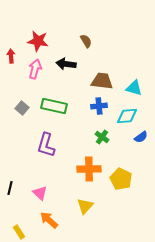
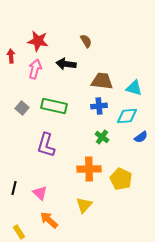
black line: moved 4 px right
yellow triangle: moved 1 px left, 1 px up
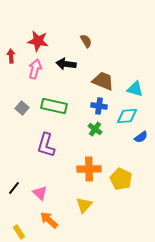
brown trapezoid: moved 1 px right; rotated 15 degrees clockwise
cyan triangle: moved 1 px right, 1 px down
blue cross: rotated 14 degrees clockwise
green cross: moved 7 px left, 8 px up
black line: rotated 24 degrees clockwise
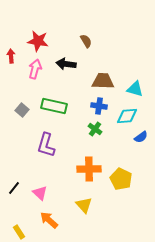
brown trapezoid: rotated 20 degrees counterclockwise
gray square: moved 2 px down
yellow triangle: rotated 24 degrees counterclockwise
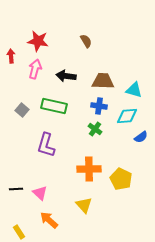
black arrow: moved 12 px down
cyan triangle: moved 1 px left, 1 px down
black line: moved 2 px right, 1 px down; rotated 48 degrees clockwise
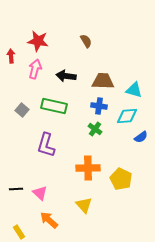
orange cross: moved 1 px left, 1 px up
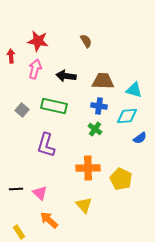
blue semicircle: moved 1 px left, 1 px down
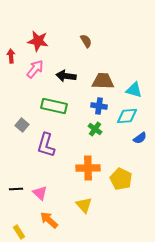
pink arrow: rotated 24 degrees clockwise
gray square: moved 15 px down
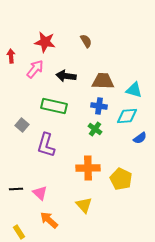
red star: moved 7 px right, 1 px down
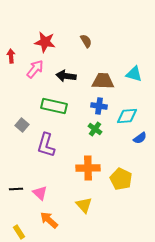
cyan triangle: moved 16 px up
